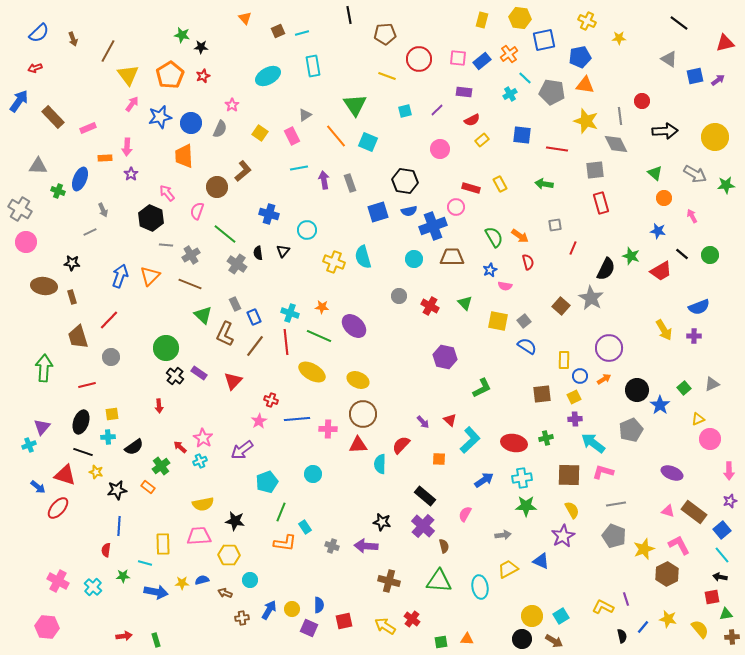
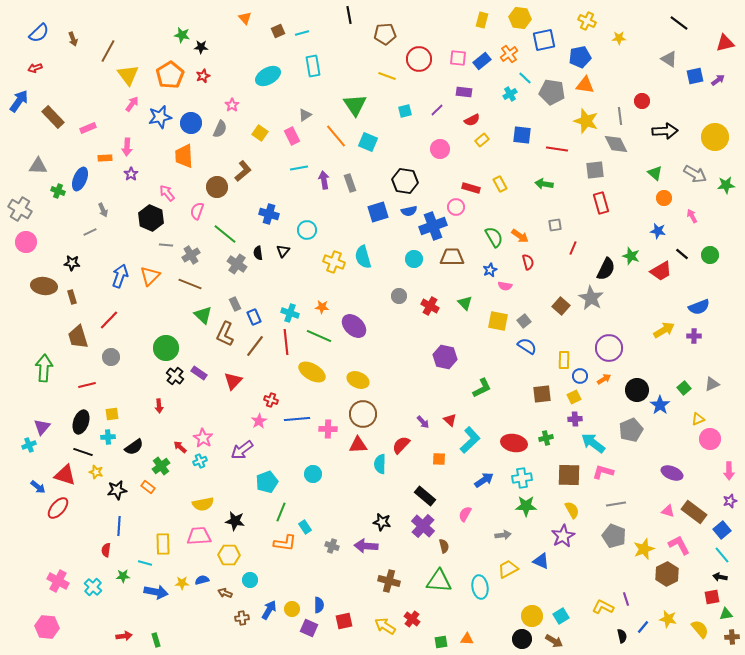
yellow arrow at (664, 330): rotated 90 degrees counterclockwise
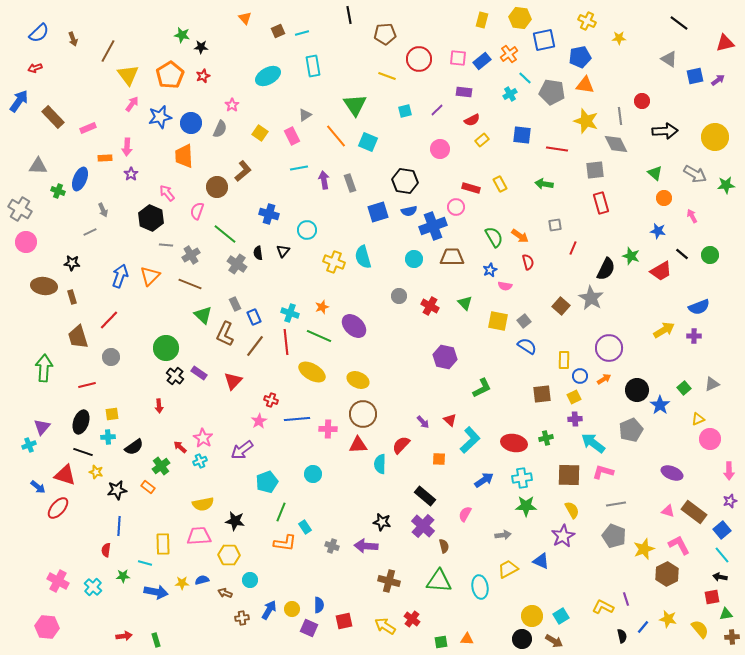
orange star at (322, 307): rotated 24 degrees counterclockwise
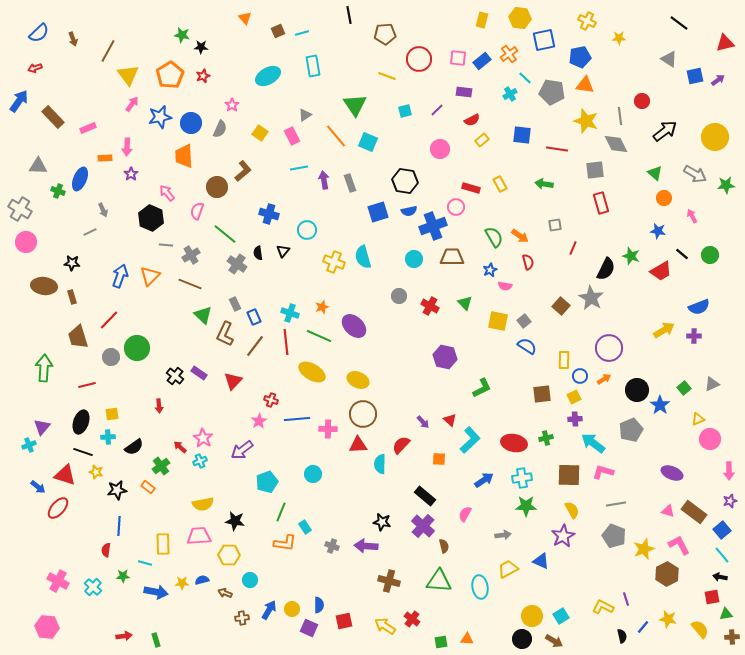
black arrow at (665, 131): rotated 35 degrees counterclockwise
green circle at (166, 348): moved 29 px left
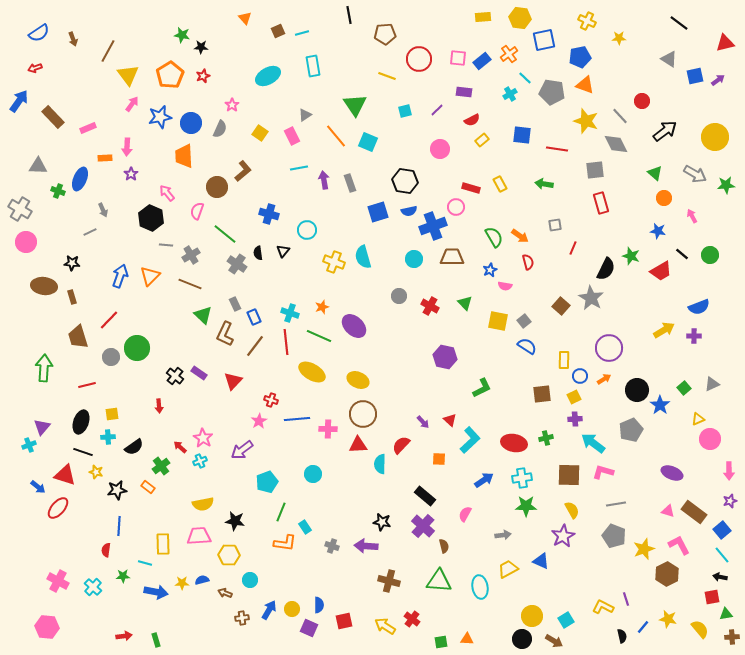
yellow rectangle at (482, 20): moved 1 px right, 3 px up; rotated 70 degrees clockwise
blue semicircle at (39, 33): rotated 10 degrees clockwise
orange triangle at (585, 85): rotated 12 degrees clockwise
gray line at (620, 116): rotated 36 degrees counterclockwise
cyan square at (561, 616): moved 5 px right, 4 px down
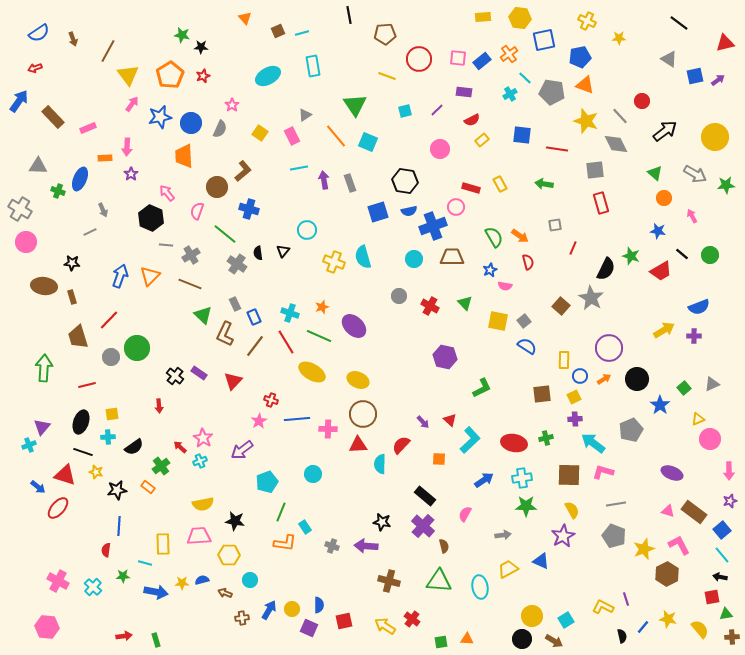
blue cross at (269, 214): moved 20 px left, 5 px up
red line at (286, 342): rotated 25 degrees counterclockwise
black circle at (637, 390): moved 11 px up
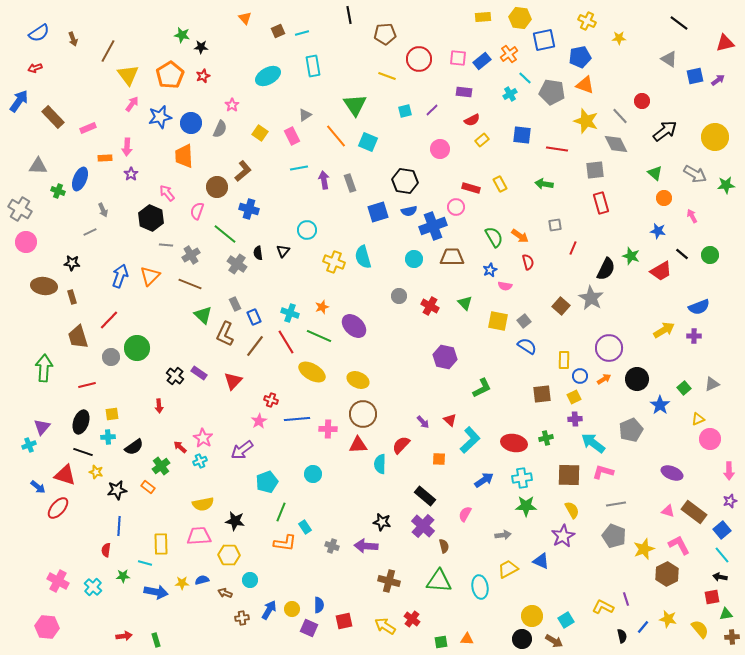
purple line at (437, 110): moved 5 px left
yellow rectangle at (163, 544): moved 2 px left
